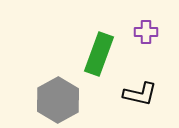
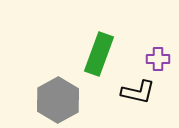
purple cross: moved 12 px right, 27 px down
black L-shape: moved 2 px left, 2 px up
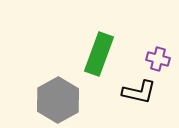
purple cross: rotated 15 degrees clockwise
black L-shape: moved 1 px right
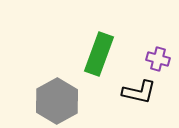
gray hexagon: moved 1 px left, 1 px down
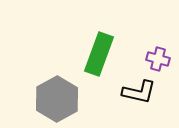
gray hexagon: moved 2 px up
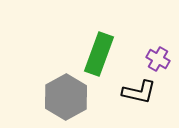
purple cross: rotated 15 degrees clockwise
gray hexagon: moved 9 px right, 2 px up
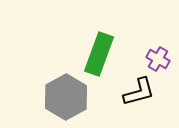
black L-shape: rotated 28 degrees counterclockwise
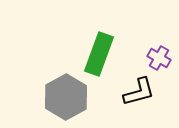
purple cross: moved 1 px right, 1 px up
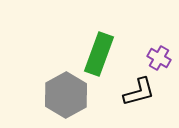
gray hexagon: moved 2 px up
